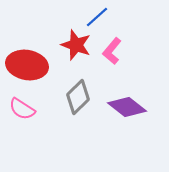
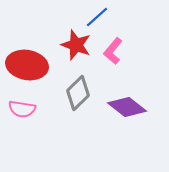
pink L-shape: moved 1 px right
gray diamond: moved 4 px up
pink semicircle: rotated 24 degrees counterclockwise
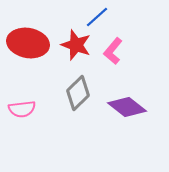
red ellipse: moved 1 px right, 22 px up
pink semicircle: rotated 16 degrees counterclockwise
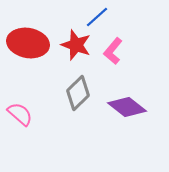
pink semicircle: moved 2 px left, 5 px down; rotated 132 degrees counterclockwise
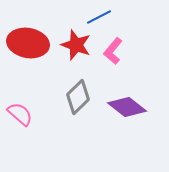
blue line: moved 2 px right; rotated 15 degrees clockwise
gray diamond: moved 4 px down
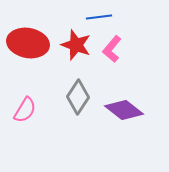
blue line: rotated 20 degrees clockwise
pink L-shape: moved 1 px left, 2 px up
gray diamond: rotated 12 degrees counterclockwise
purple diamond: moved 3 px left, 3 px down
pink semicircle: moved 5 px right, 4 px up; rotated 80 degrees clockwise
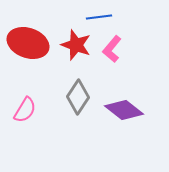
red ellipse: rotated 9 degrees clockwise
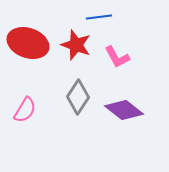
pink L-shape: moved 5 px right, 8 px down; rotated 68 degrees counterclockwise
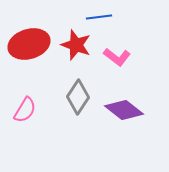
red ellipse: moved 1 px right, 1 px down; rotated 36 degrees counterclockwise
pink L-shape: rotated 24 degrees counterclockwise
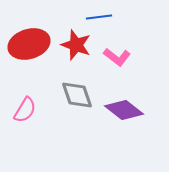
gray diamond: moved 1 px left, 2 px up; rotated 52 degrees counterclockwise
